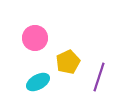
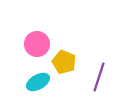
pink circle: moved 2 px right, 6 px down
yellow pentagon: moved 4 px left; rotated 25 degrees counterclockwise
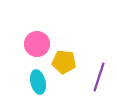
yellow pentagon: rotated 15 degrees counterclockwise
cyan ellipse: rotated 75 degrees counterclockwise
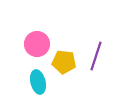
purple line: moved 3 px left, 21 px up
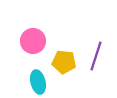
pink circle: moved 4 px left, 3 px up
